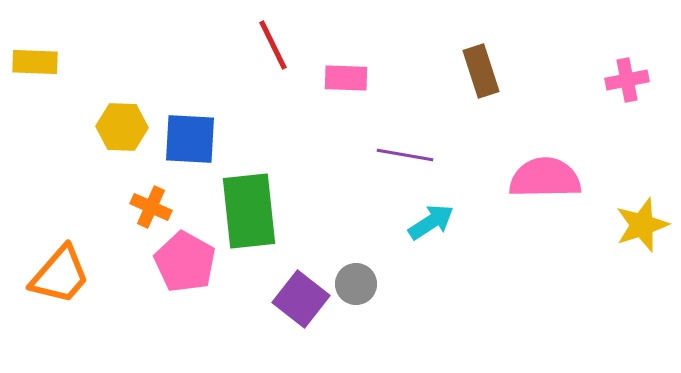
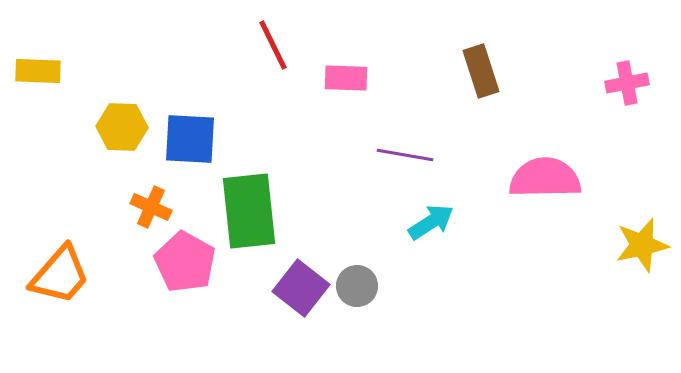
yellow rectangle: moved 3 px right, 9 px down
pink cross: moved 3 px down
yellow star: moved 20 px down; rotated 6 degrees clockwise
gray circle: moved 1 px right, 2 px down
purple square: moved 11 px up
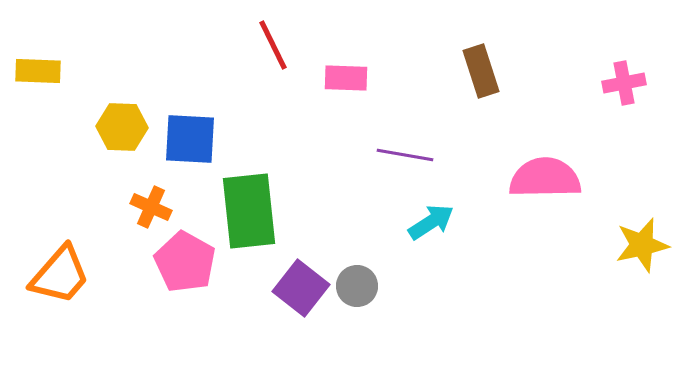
pink cross: moved 3 px left
